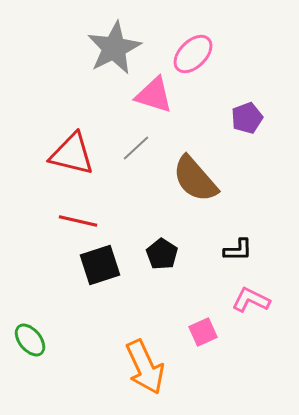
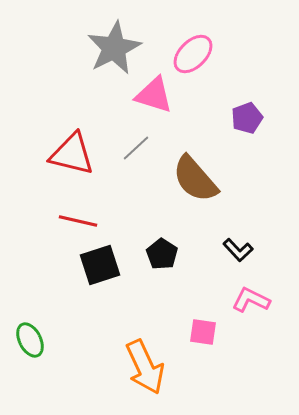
black L-shape: rotated 48 degrees clockwise
pink square: rotated 32 degrees clockwise
green ellipse: rotated 12 degrees clockwise
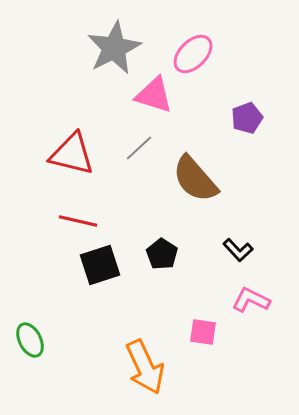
gray line: moved 3 px right
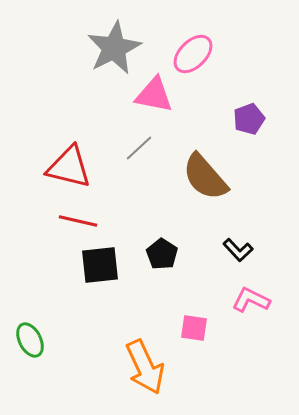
pink triangle: rotated 6 degrees counterclockwise
purple pentagon: moved 2 px right, 1 px down
red triangle: moved 3 px left, 13 px down
brown semicircle: moved 10 px right, 2 px up
black square: rotated 12 degrees clockwise
pink square: moved 9 px left, 4 px up
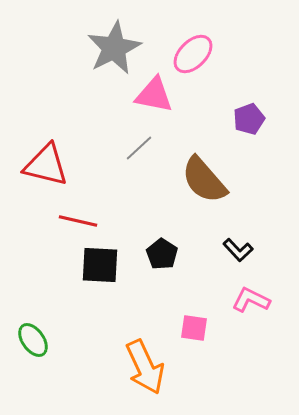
red triangle: moved 23 px left, 2 px up
brown semicircle: moved 1 px left, 3 px down
black square: rotated 9 degrees clockwise
green ellipse: moved 3 px right; rotated 8 degrees counterclockwise
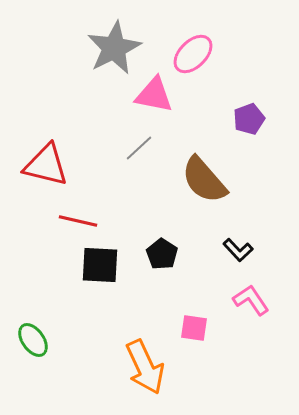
pink L-shape: rotated 30 degrees clockwise
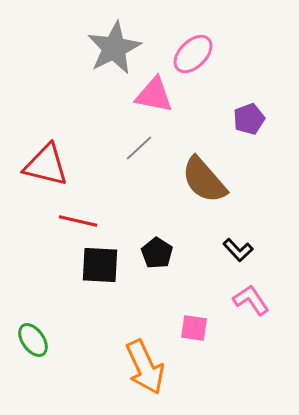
black pentagon: moved 5 px left, 1 px up
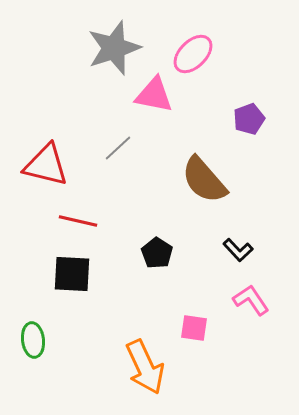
gray star: rotated 8 degrees clockwise
gray line: moved 21 px left
black square: moved 28 px left, 9 px down
green ellipse: rotated 28 degrees clockwise
